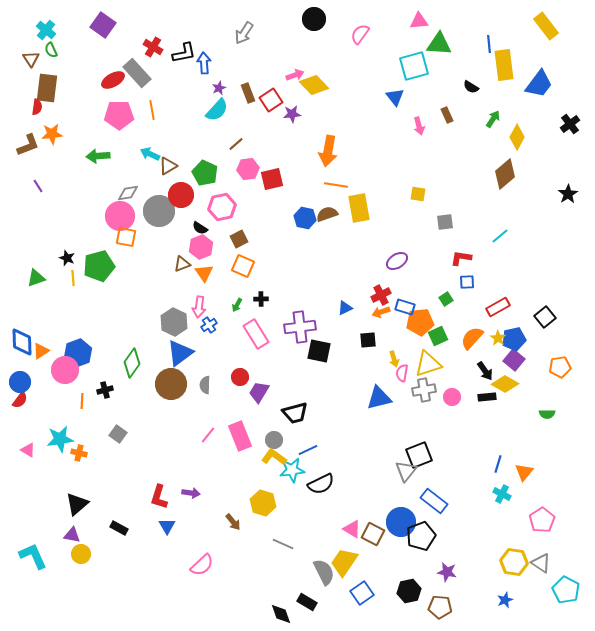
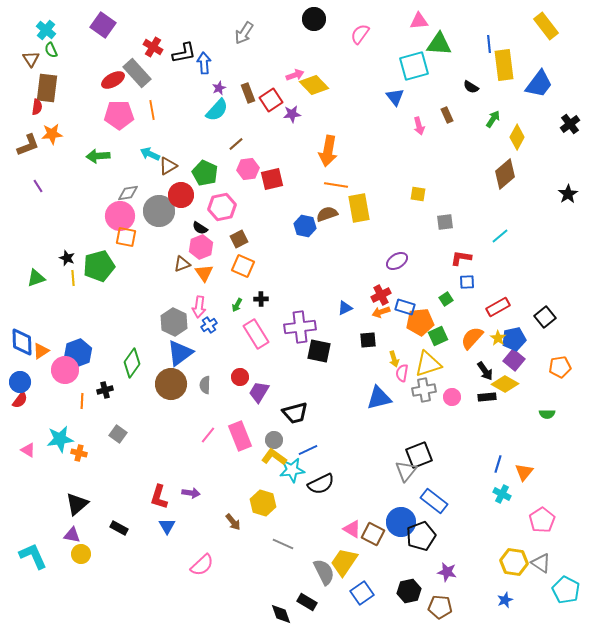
blue hexagon at (305, 218): moved 8 px down
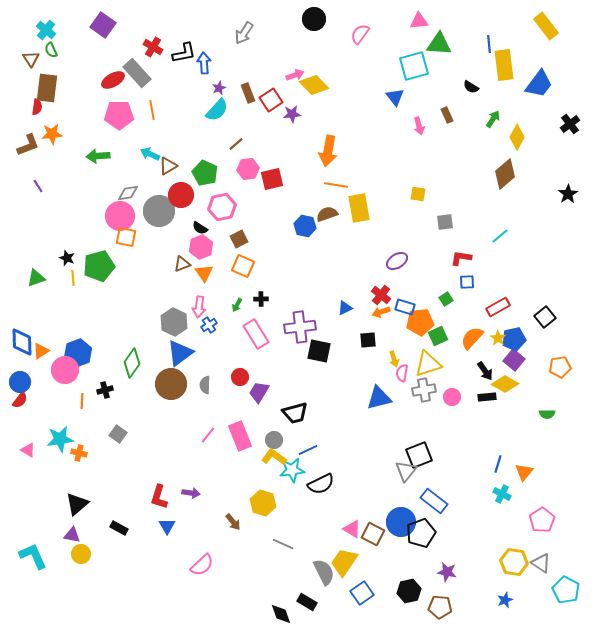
red cross at (381, 295): rotated 24 degrees counterclockwise
black pentagon at (421, 536): moved 3 px up
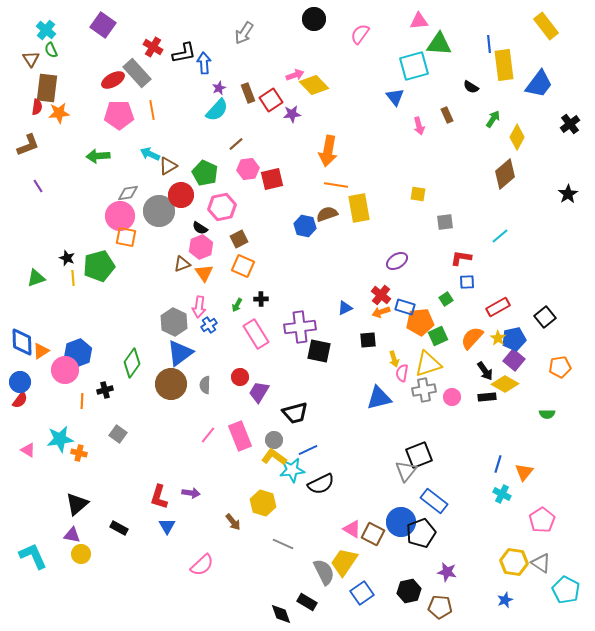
orange star at (52, 134): moved 7 px right, 21 px up
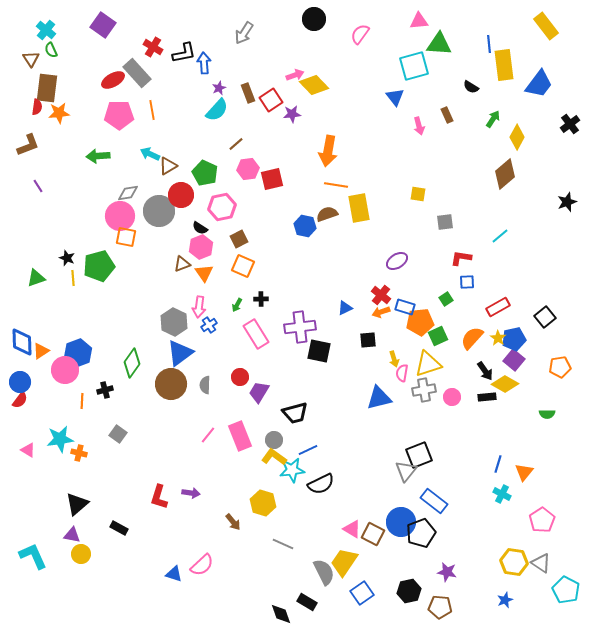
black star at (568, 194): moved 1 px left, 8 px down; rotated 12 degrees clockwise
blue triangle at (167, 526): moved 7 px right, 48 px down; rotated 42 degrees counterclockwise
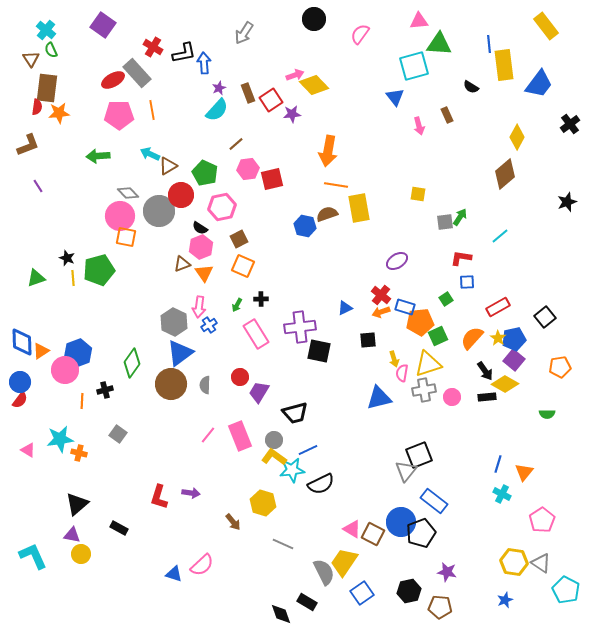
green arrow at (493, 119): moved 33 px left, 98 px down
gray diamond at (128, 193): rotated 55 degrees clockwise
green pentagon at (99, 266): moved 4 px down
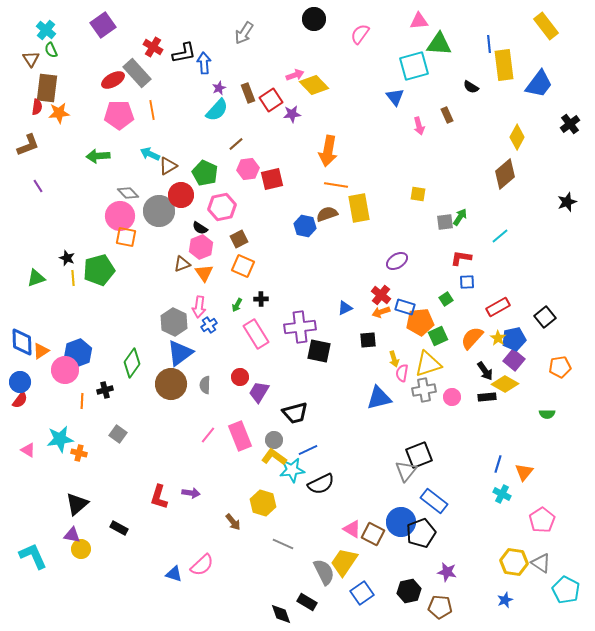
purple square at (103, 25): rotated 20 degrees clockwise
yellow circle at (81, 554): moved 5 px up
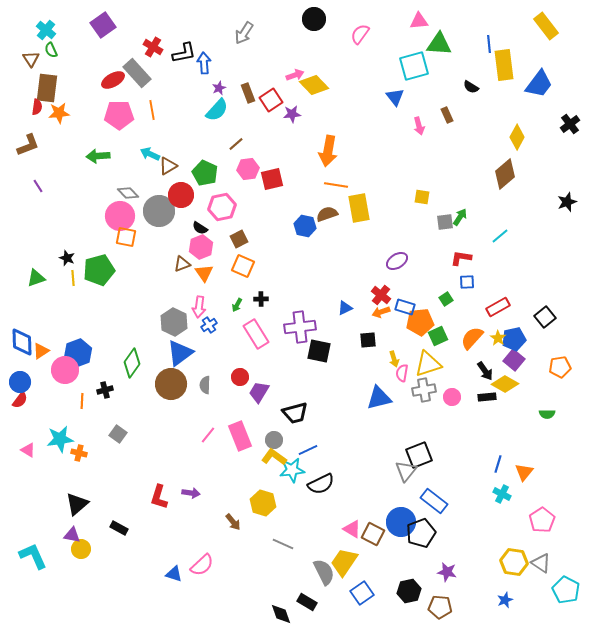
yellow square at (418, 194): moved 4 px right, 3 px down
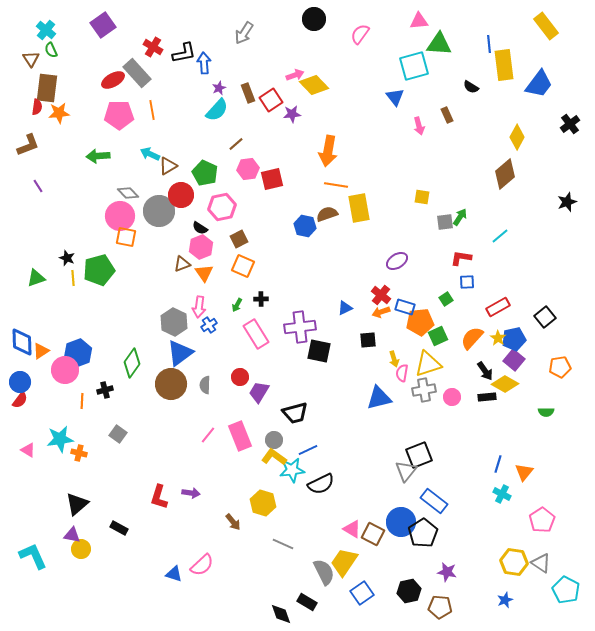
green semicircle at (547, 414): moved 1 px left, 2 px up
black pentagon at (421, 533): moved 2 px right; rotated 12 degrees counterclockwise
